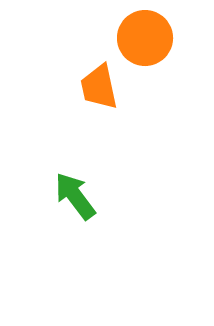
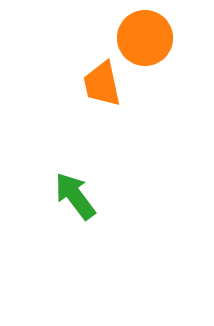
orange trapezoid: moved 3 px right, 3 px up
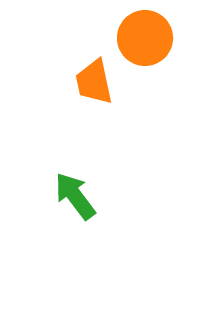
orange trapezoid: moved 8 px left, 2 px up
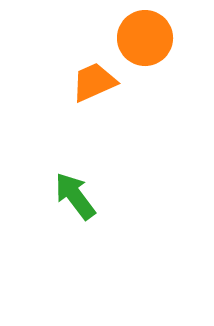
orange trapezoid: rotated 78 degrees clockwise
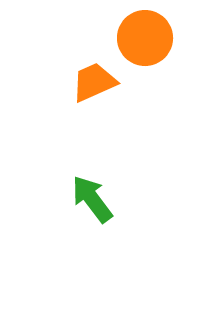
green arrow: moved 17 px right, 3 px down
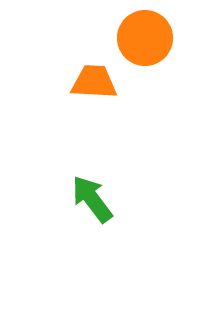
orange trapezoid: rotated 27 degrees clockwise
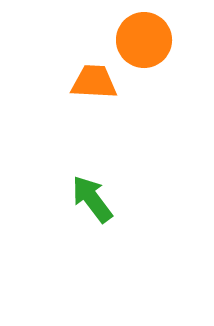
orange circle: moved 1 px left, 2 px down
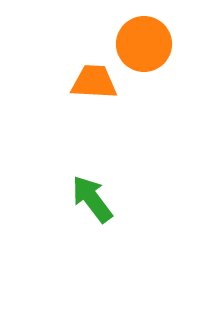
orange circle: moved 4 px down
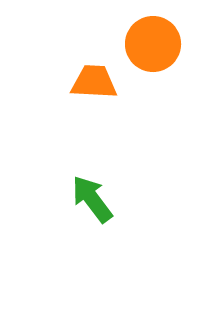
orange circle: moved 9 px right
